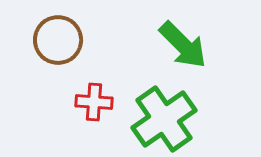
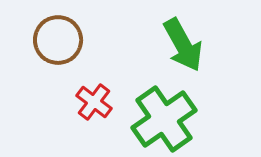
green arrow: rotated 16 degrees clockwise
red cross: rotated 33 degrees clockwise
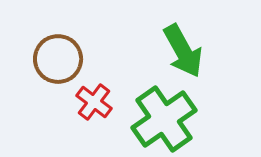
brown circle: moved 19 px down
green arrow: moved 6 px down
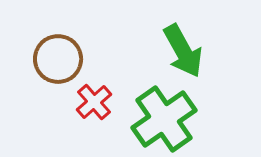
red cross: rotated 12 degrees clockwise
